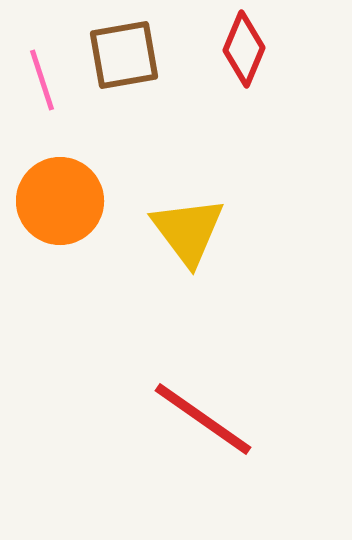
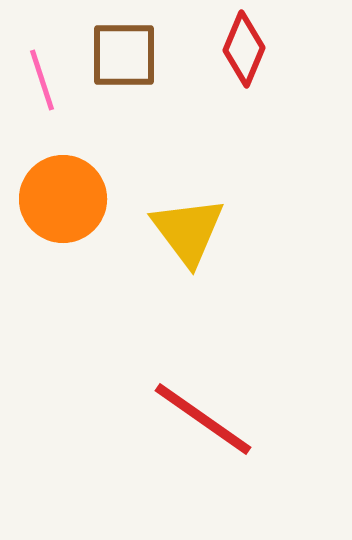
brown square: rotated 10 degrees clockwise
orange circle: moved 3 px right, 2 px up
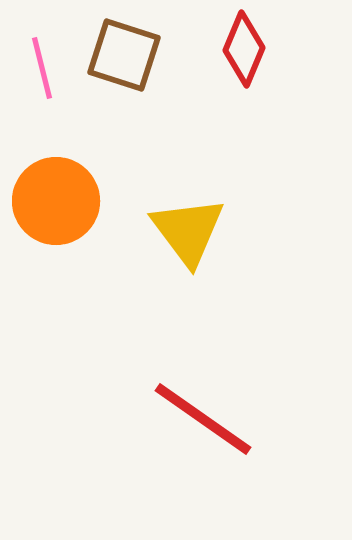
brown square: rotated 18 degrees clockwise
pink line: moved 12 px up; rotated 4 degrees clockwise
orange circle: moved 7 px left, 2 px down
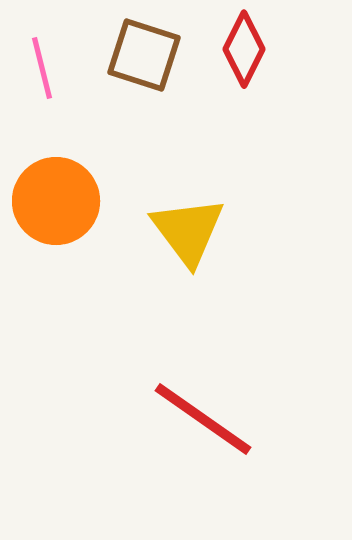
red diamond: rotated 4 degrees clockwise
brown square: moved 20 px right
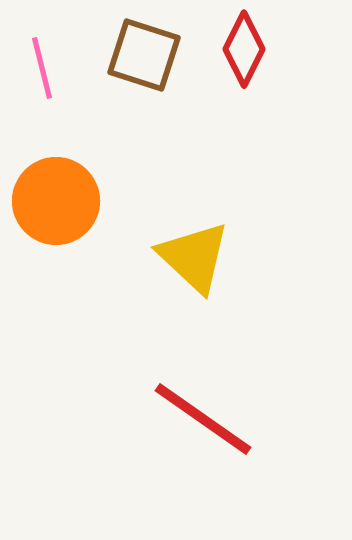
yellow triangle: moved 6 px right, 26 px down; rotated 10 degrees counterclockwise
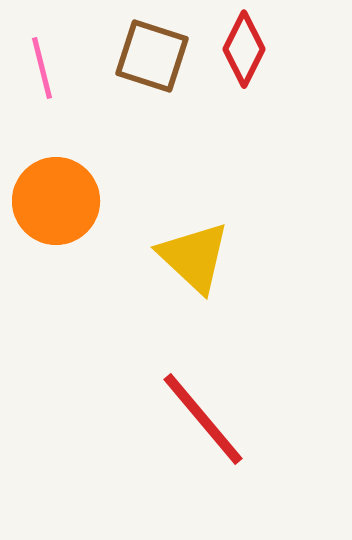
brown square: moved 8 px right, 1 px down
red line: rotated 15 degrees clockwise
